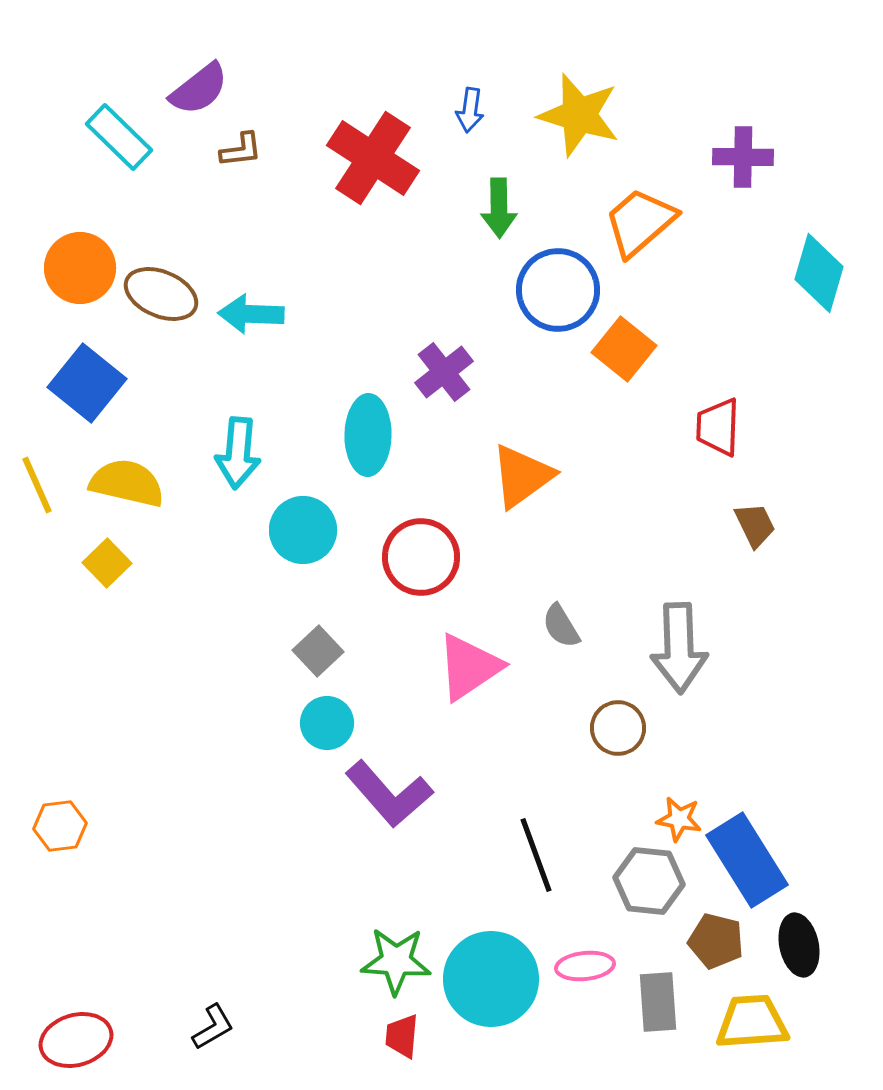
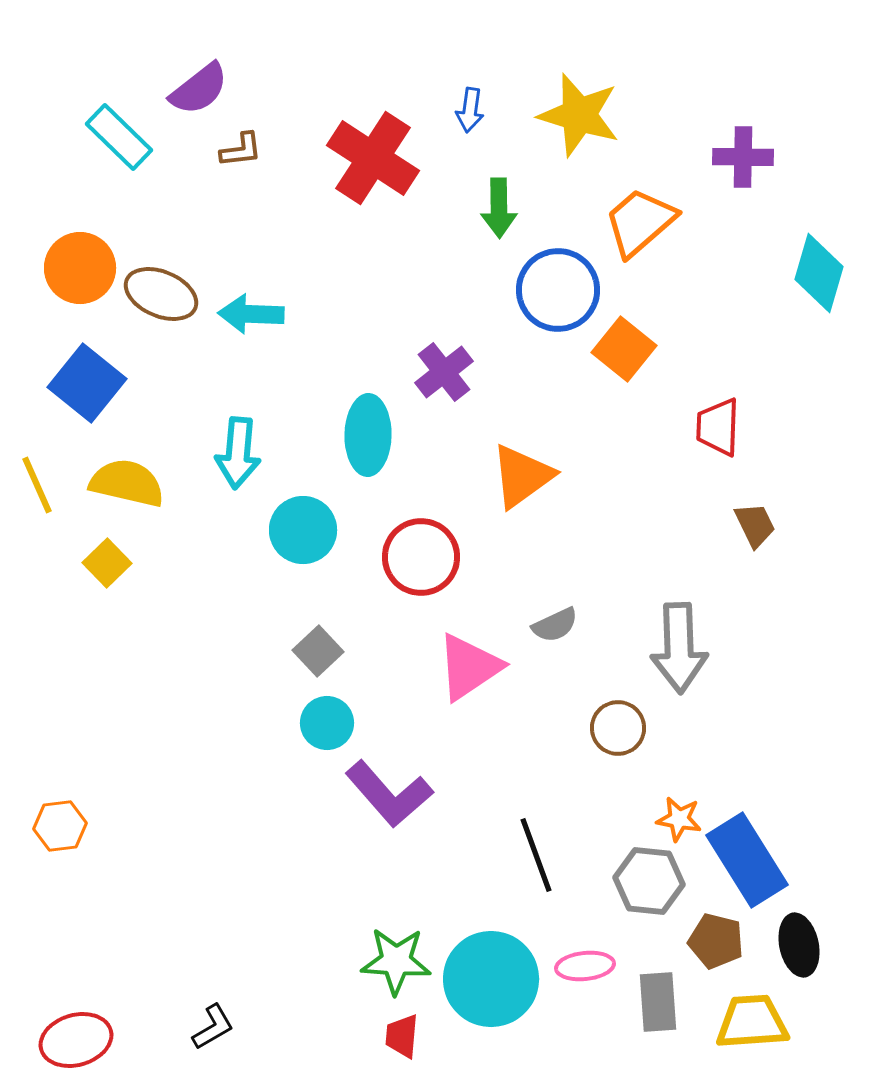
gray semicircle at (561, 626): moved 6 px left, 1 px up; rotated 84 degrees counterclockwise
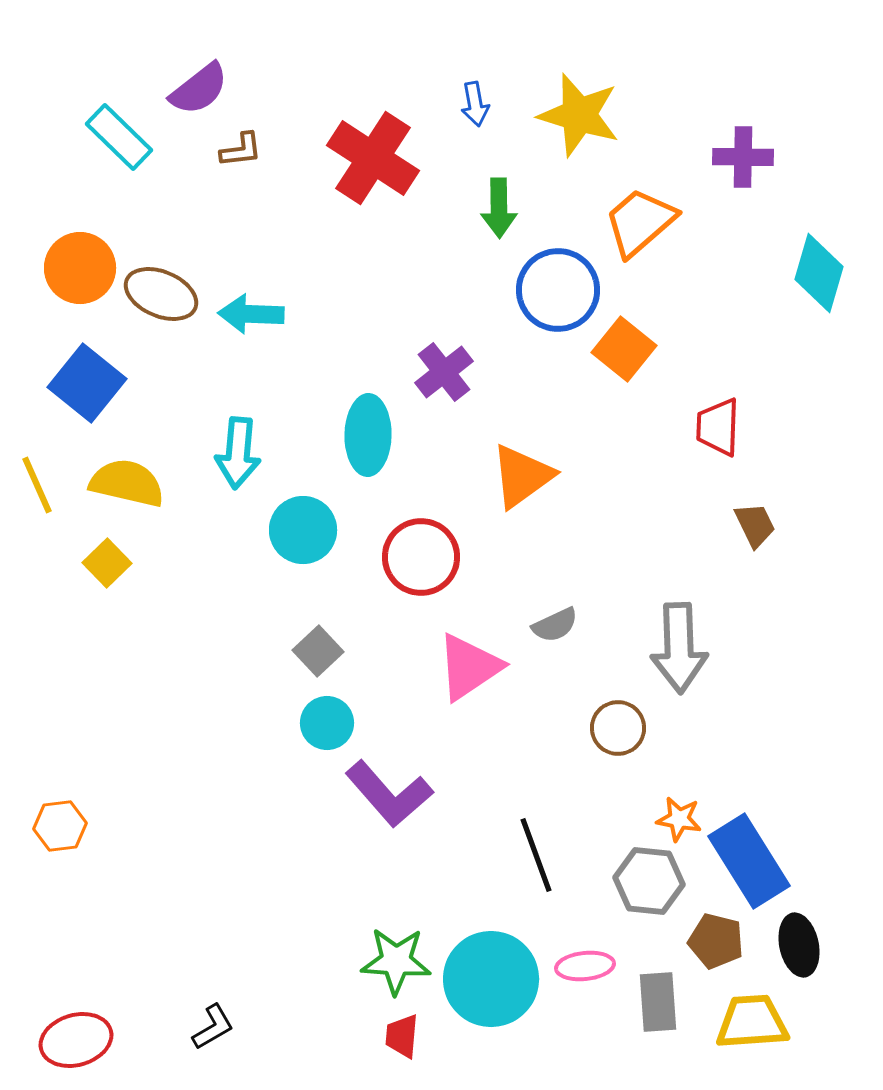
blue arrow at (470, 110): moved 5 px right, 6 px up; rotated 18 degrees counterclockwise
blue rectangle at (747, 860): moved 2 px right, 1 px down
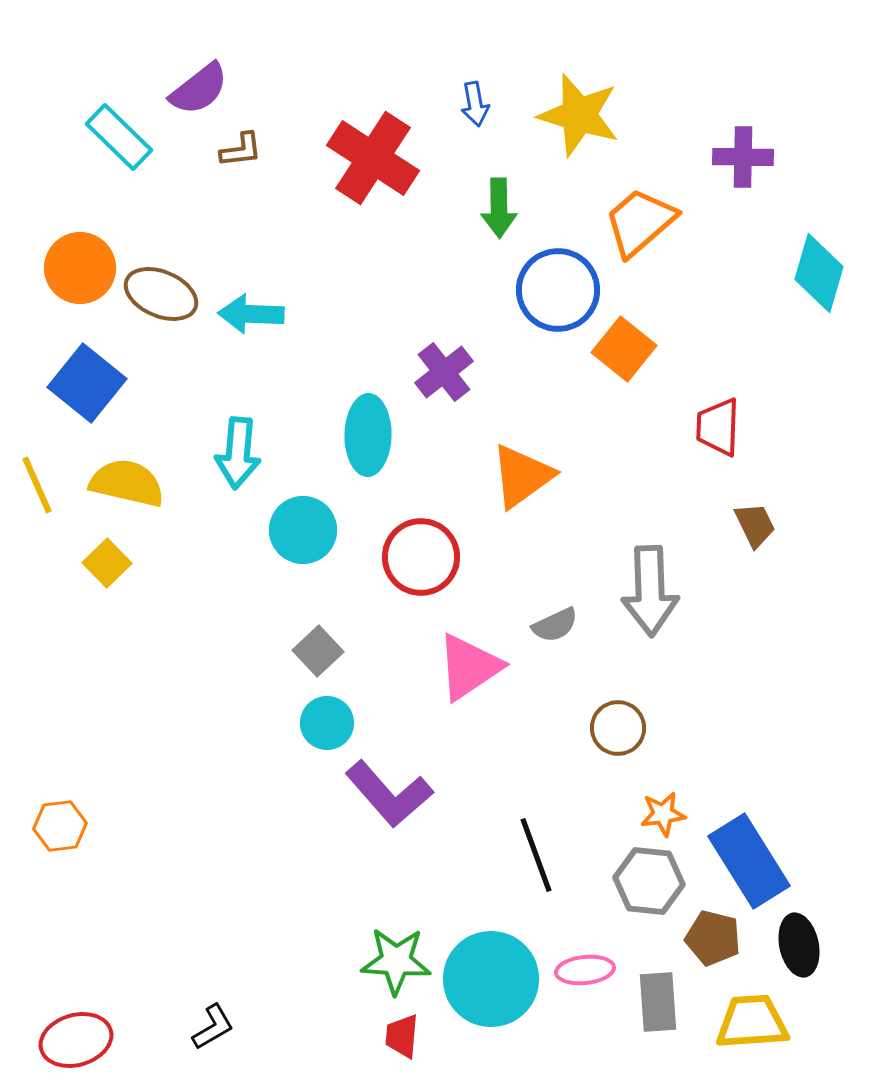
gray arrow at (679, 648): moved 29 px left, 57 px up
orange star at (679, 819): moved 16 px left, 5 px up; rotated 18 degrees counterclockwise
brown pentagon at (716, 941): moved 3 px left, 3 px up
pink ellipse at (585, 966): moved 4 px down
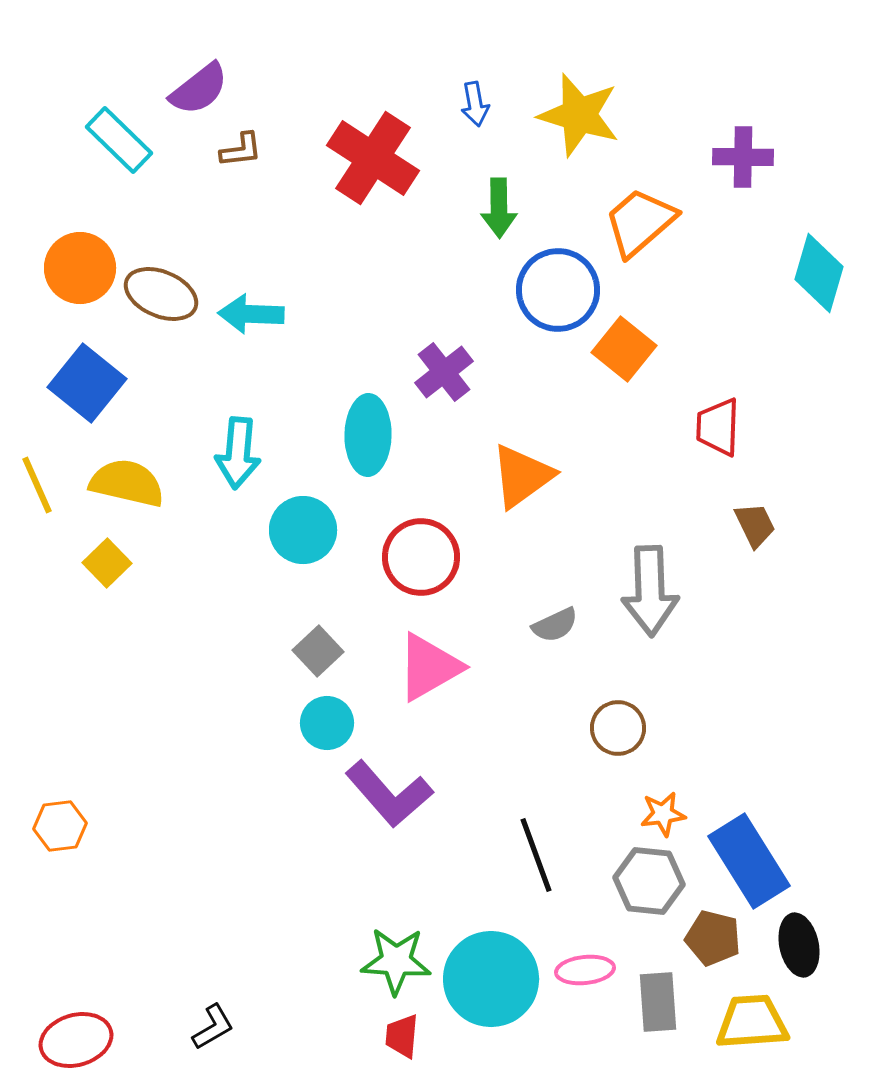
cyan rectangle at (119, 137): moved 3 px down
pink triangle at (469, 667): moved 40 px left; rotated 4 degrees clockwise
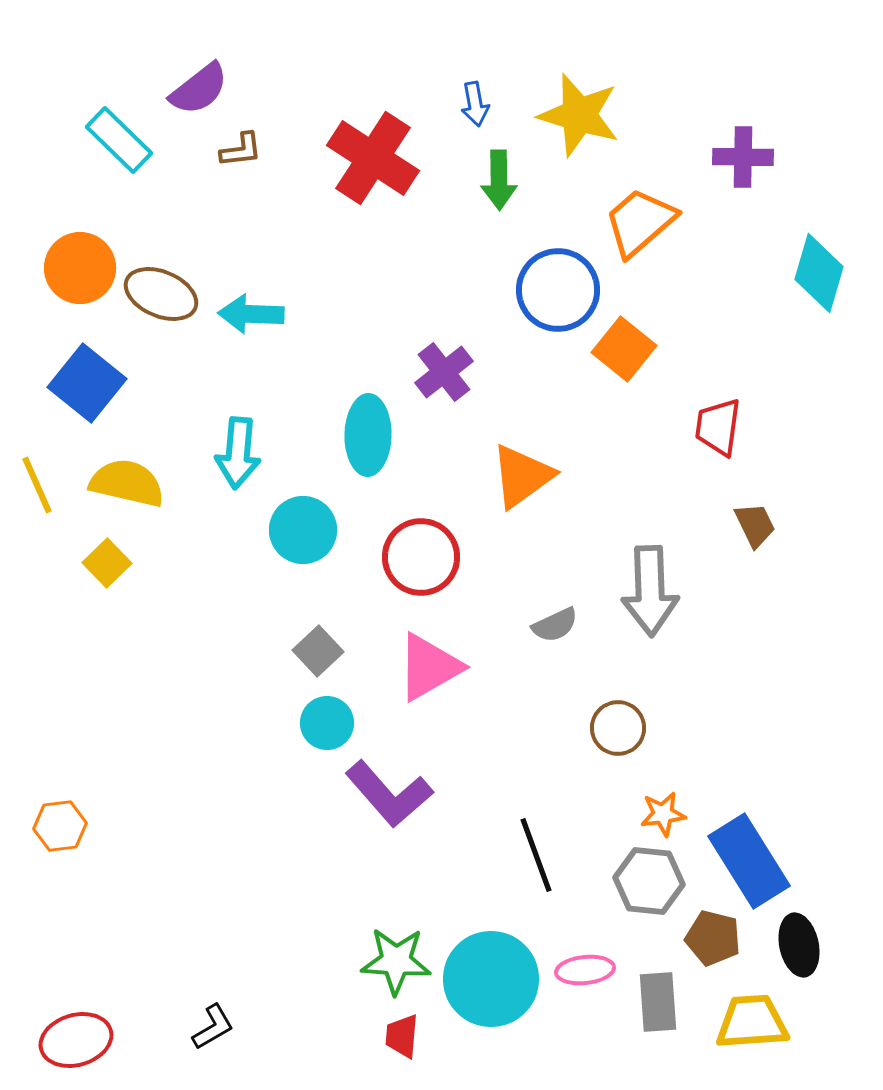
green arrow at (499, 208): moved 28 px up
red trapezoid at (718, 427): rotated 6 degrees clockwise
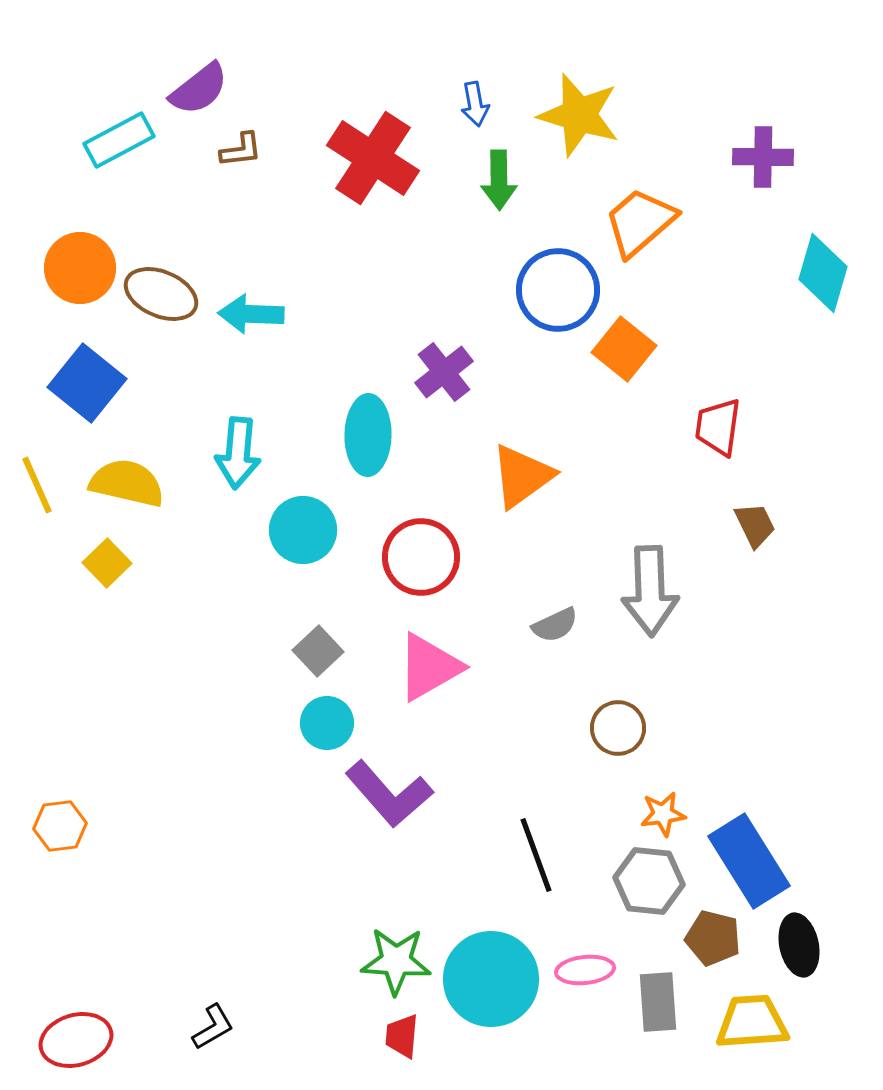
cyan rectangle at (119, 140): rotated 72 degrees counterclockwise
purple cross at (743, 157): moved 20 px right
cyan diamond at (819, 273): moved 4 px right
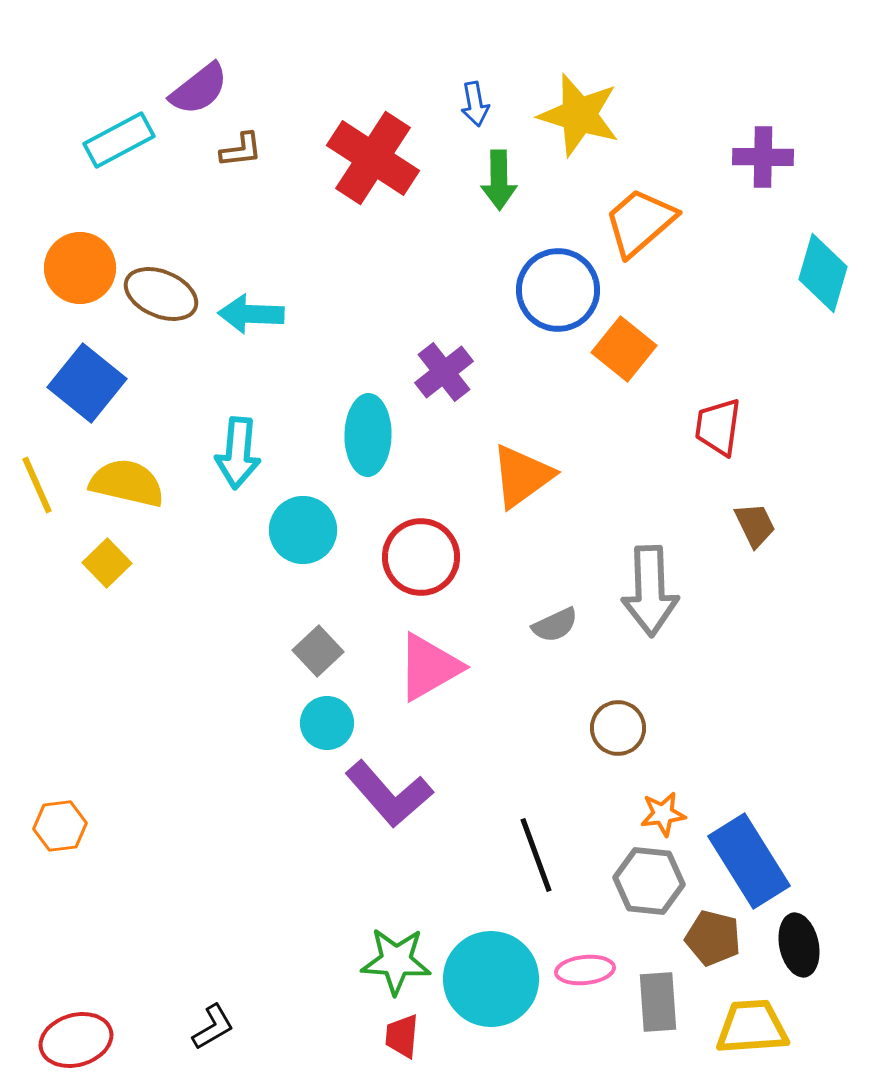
yellow trapezoid at (752, 1022): moved 5 px down
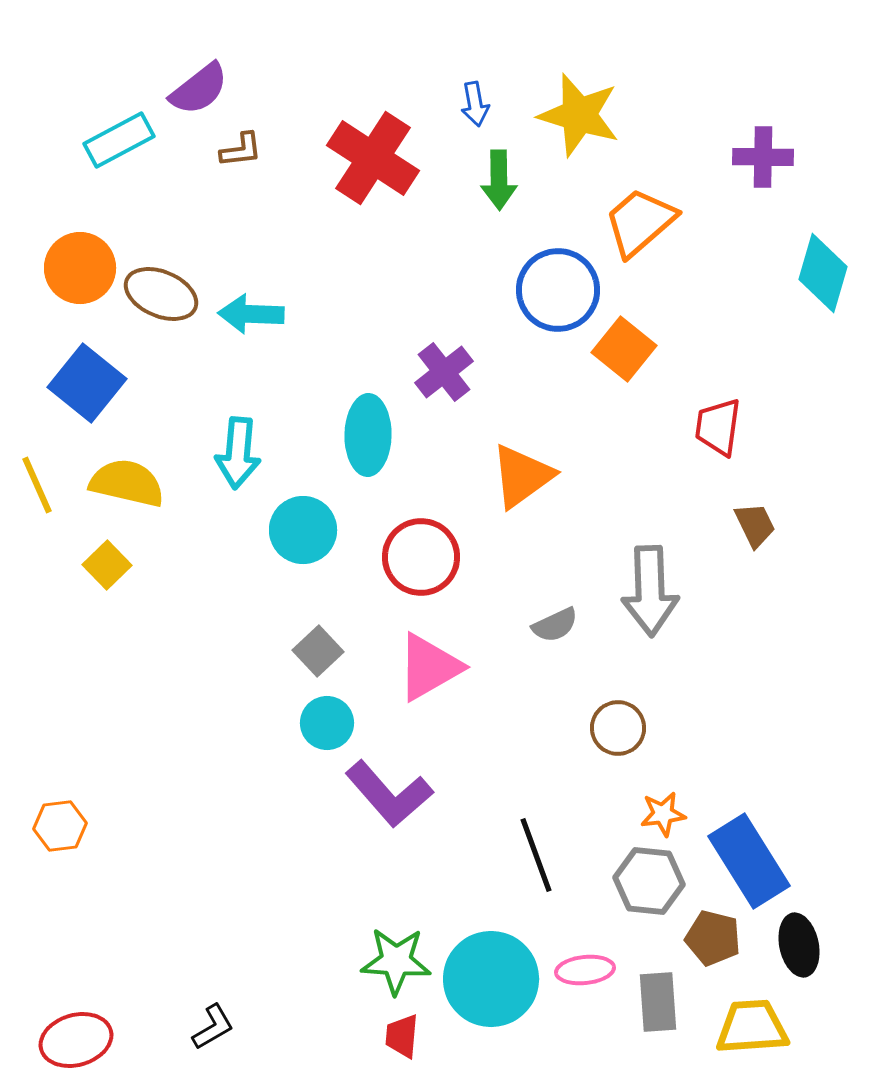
yellow square at (107, 563): moved 2 px down
